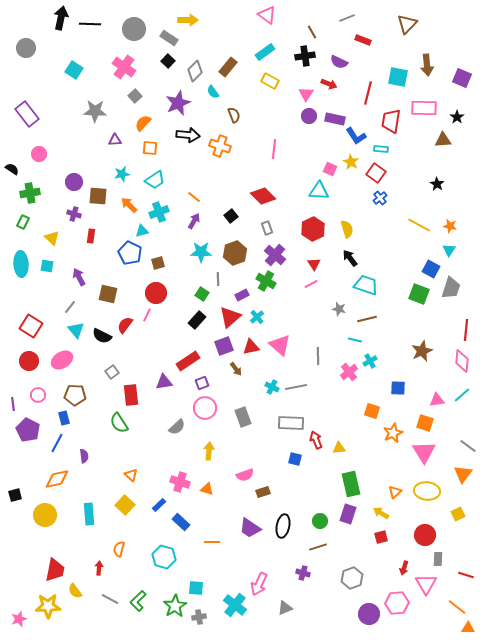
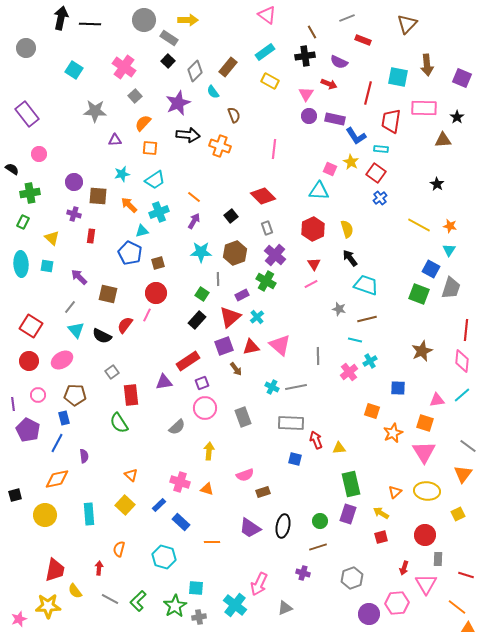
gray circle at (134, 29): moved 10 px right, 9 px up
purple arrow at (79, 277): rotated 18 degrees counterclockwise
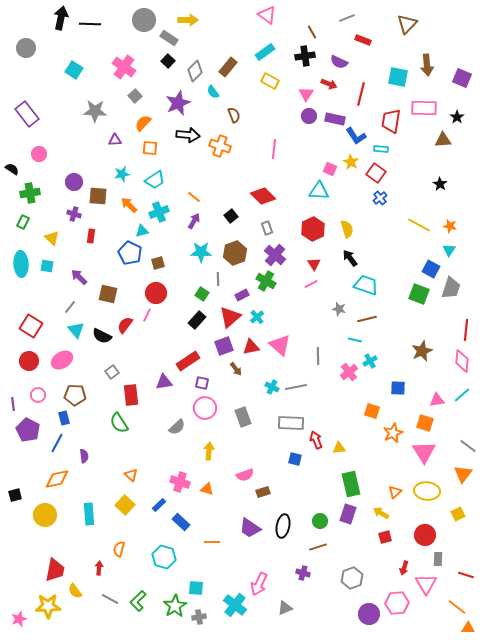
red line at (368, 93): moved 7 px left, 1 px down
black star at (437, 184): moved 3 px right
purple square at (202, 383): rotated 32 degrees clockwise
red square at (381, 537): moved 4 px right
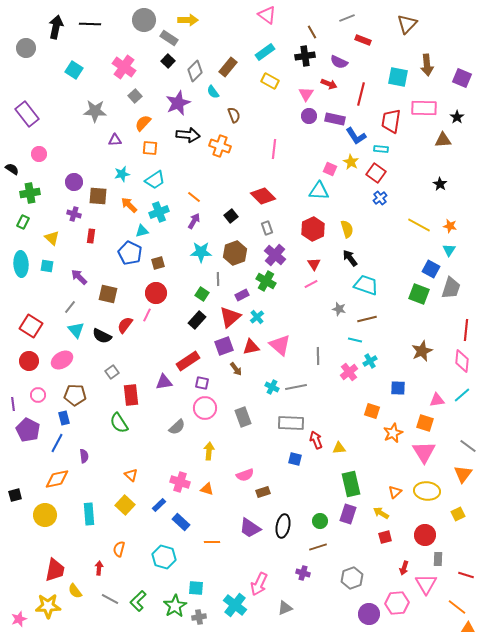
black arrow at (61, 18): moved 5 px left, 9 px down
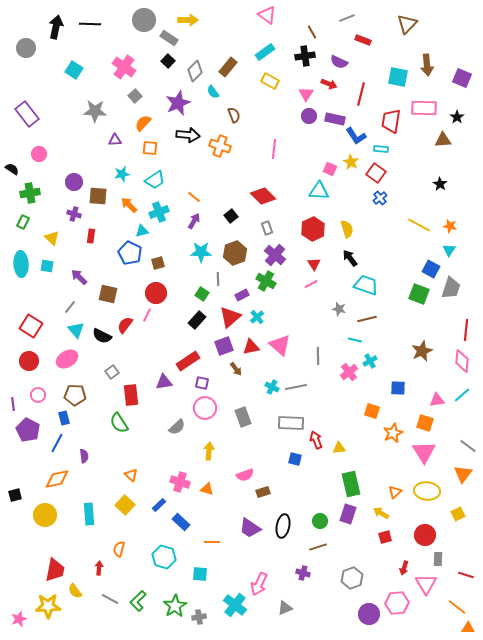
pink ellipse at (62, 360): moved 5 px right, 1 px up
cyan square at (196, 588): moved 4 px right, 14 px up
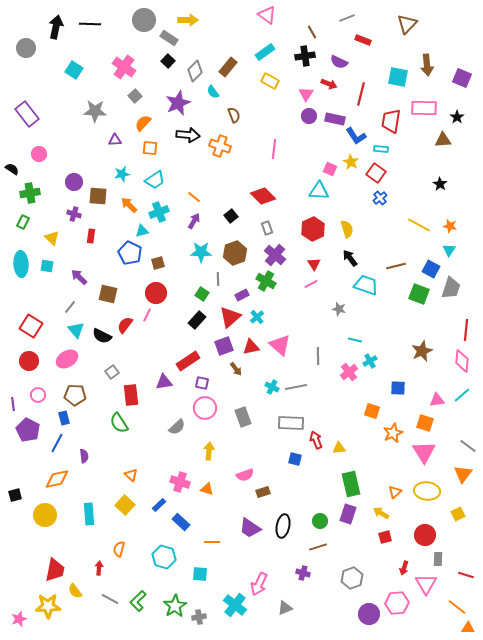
brown line at (367, 319): moved 29 px right, 53 px up
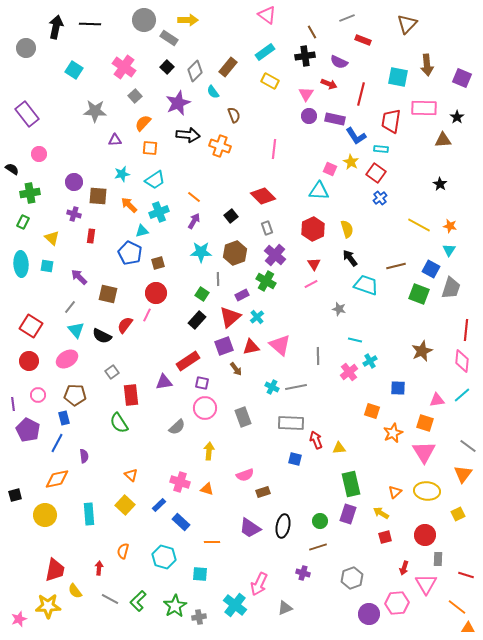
black square at (168, 61): moved 1 px left, 6 px down
orange semicircle at (119, 549): moved 4 px right, 2 px down
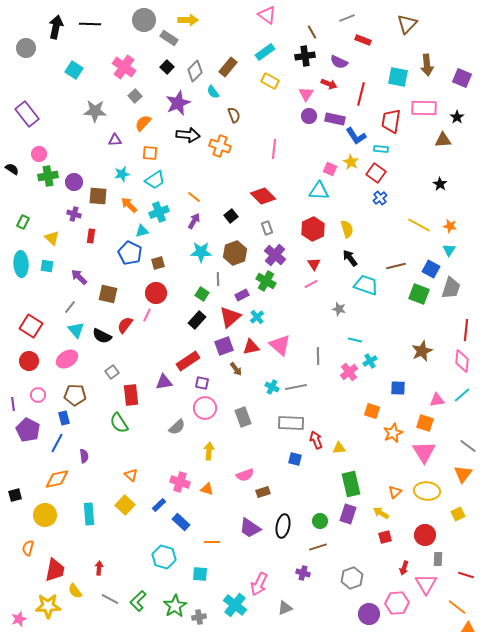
orange square at (150, 148): moved 5 px down
green cross at (30, 193): moved 18 px right, 17 px up
orange semicircle at (123, 551): moved 95 px left, 3 px up
